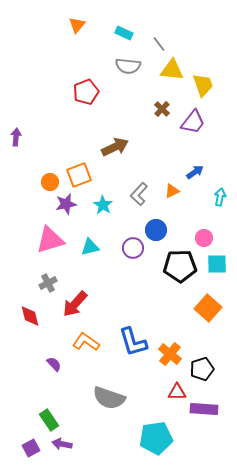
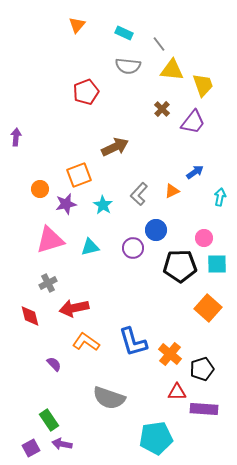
orange circle at (50, 182): moved 10 px left, 7 px down
red arrow at (75, 304): moved 1 px left, 4 px down; rotated 36 degrees clockwise
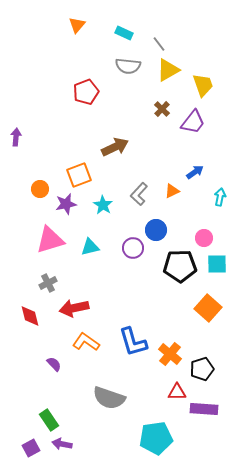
yellow triangle at (172, 70): moved 4 px left; rotated 35 degrees counterclockwise
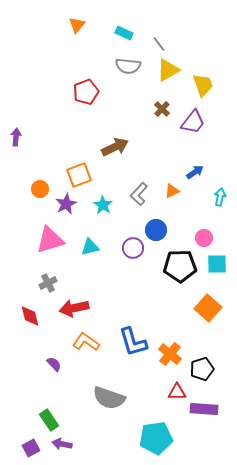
purple star at (66, 204): rotated 15 degrees counterclockwise
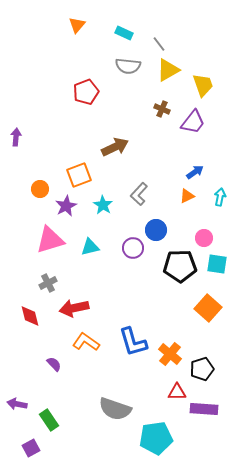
brown cross at (162, 109): rotated 21 degrees counterclockwise
orange triangle at (172, 191): moved 15 px right, 5 px down
purple star at (66, 204): moved 2 px down
cyan square at (217, 264): rotated 10 degrees clockwise
gray semicircle at (109, 398): moved 6 px right, 11 px down
purple arrow at (62, 444): moved 45 px left, 40 px up
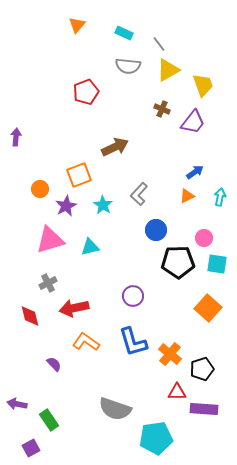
purple circle at (133, 248): moved 48 px down
black pentagon at (180, 266): moved 2 px left, 4 px up
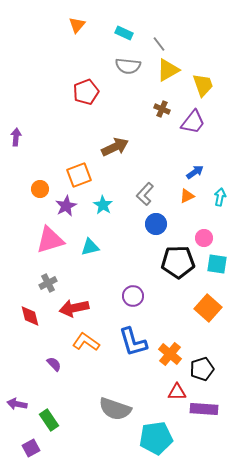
gray L-shape at (139, 194): moved 6 px right
blue circle at (156, 230): moved 6 px up
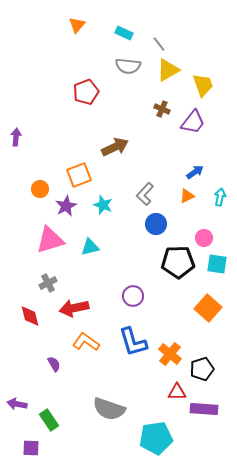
cyan star at (103, 205): rotated 12 degrees counterclockwise
purple semicircle at (54, 364): rotated 14 degrees clockwise
gray semicircle at (115, 409): moved 6 px left
purple square at (31, 448): rotated 30 degrees clockwise
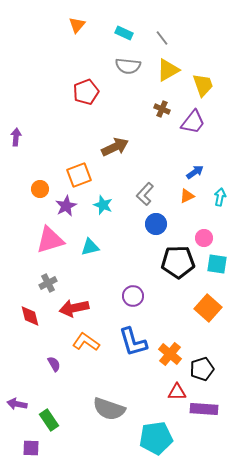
gray line at (159, 44): moved 3 px right, 6 px up
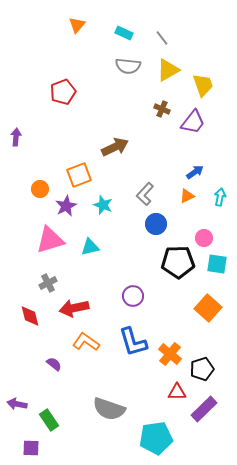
red pentagon at (86, 92): moved 23 px left
purple semicircle at (54, 364): rotated 21 degrees counterclockwise
purple rectangle at (204, 409): rotated 48 degrees counterclockwise
